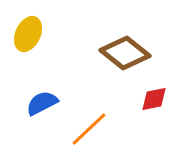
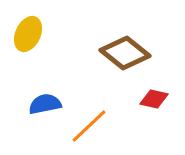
red diamond: rotated 24 degrees clockwise
blue semicircle: moved 3 px right, 1 px down; rotated 16 degrees clockwise
orange line: moved 3 px up
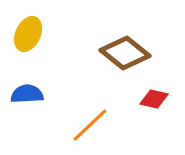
blue semicircle: moved 18 px left, 10 px up; rotated 8 degrees clockwise
orange line: moved 1 px right, 1 px up
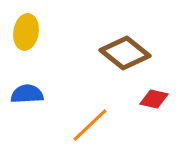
yellow ellipse: moved 2 px left, 2 px up; rotated 16 degrees counterclockwise
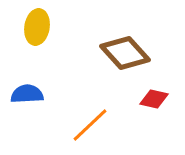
yellow ellipse: moved 11 px right, 5 px up
brown diamond: rotated 9 degrees clockwise
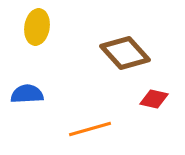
orange line: moved 4 px down; rotated 27 degrees clockwise
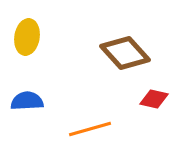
yellow ellipse: moved 10 px left, 10 px down
blue semicircle: moved 7 px down
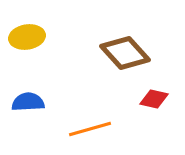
yellow ellipse: rotated 72 degrees clockwise
blue semicircle: moved 1 px right, 1 px down
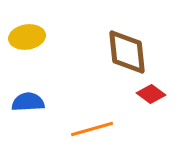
brown diamond: moved 2 px right, 1 px up; rotated 36 degrees clockwise
red diamond: moved 3 px left, 5 px up; rotated 24 degrees clockwise
orange line: moved 2 px right
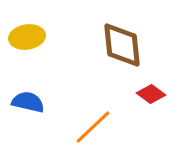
brown diamond: moved 5 px left, 7 px up
blue semicircle: rotated 16 degrees clockwise
orange line: moved 1 px right, 2 px up; rotated 27 degrees counterclockwise
